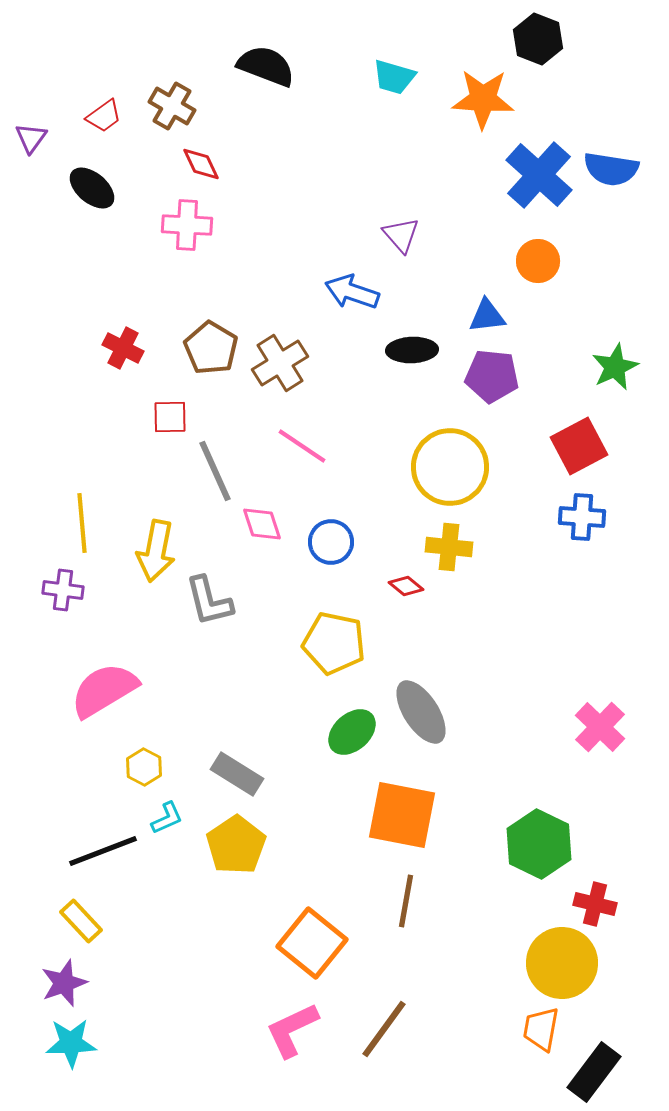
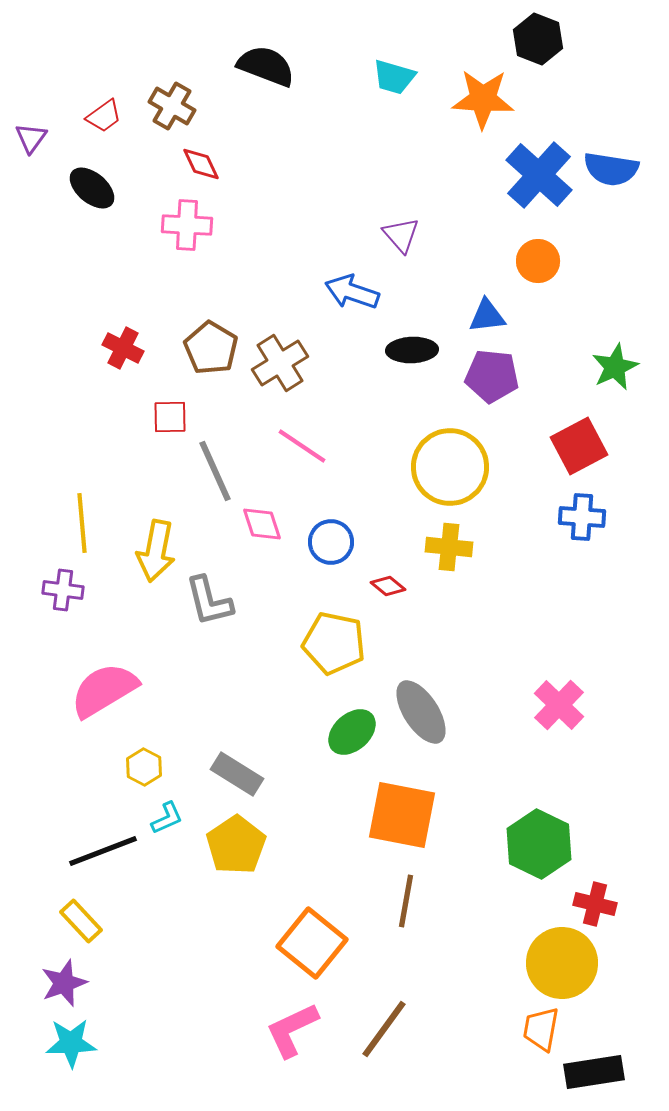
red diamond at (406, 586): moved 18 px left
pink cross at (600, 727): moved 41 px left, 22 px up
black rectangle at (594, 1072): rotated 44 degrees clockwise
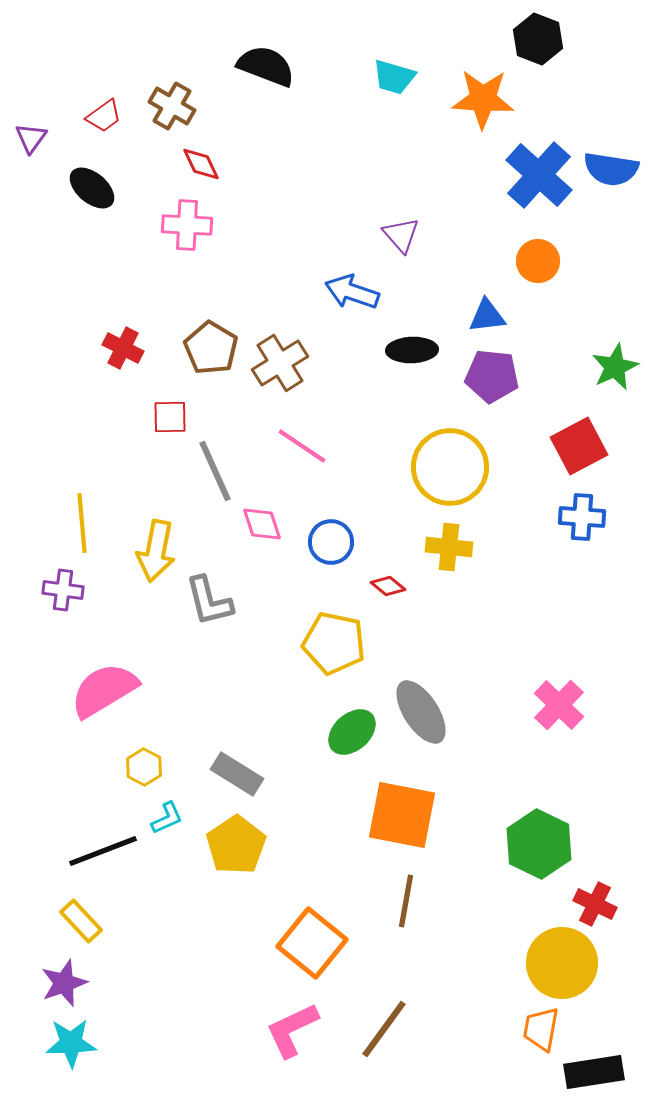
red cross at (595, 904): rotated 12 degrees clockwise
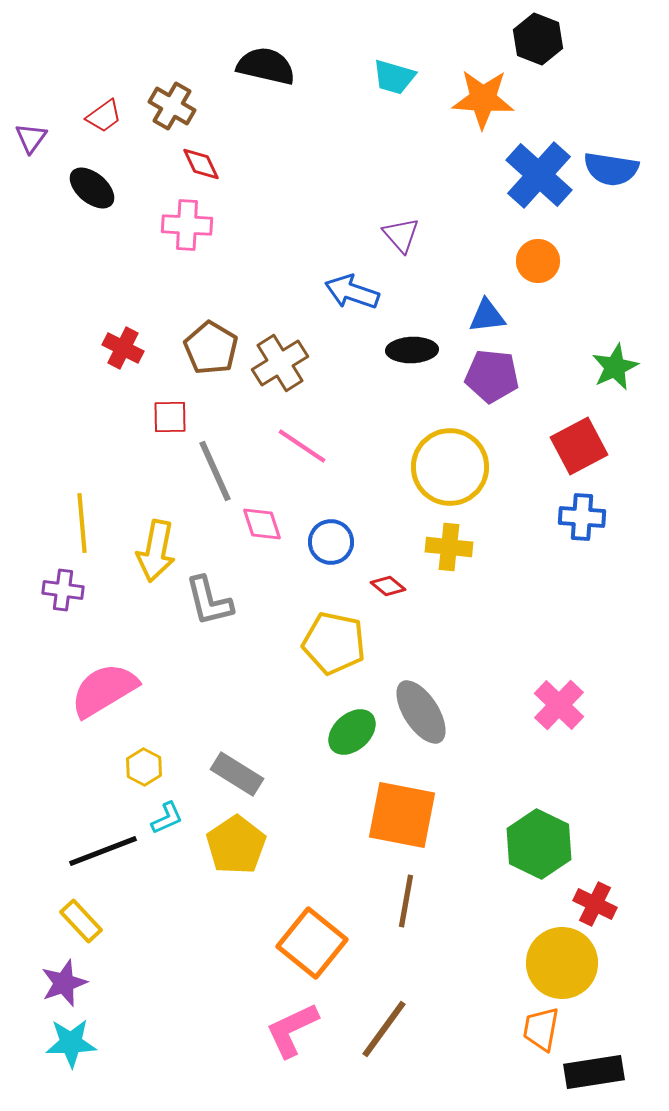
black semicircle at (266, 66): rotated 8 degrees counterclockwise
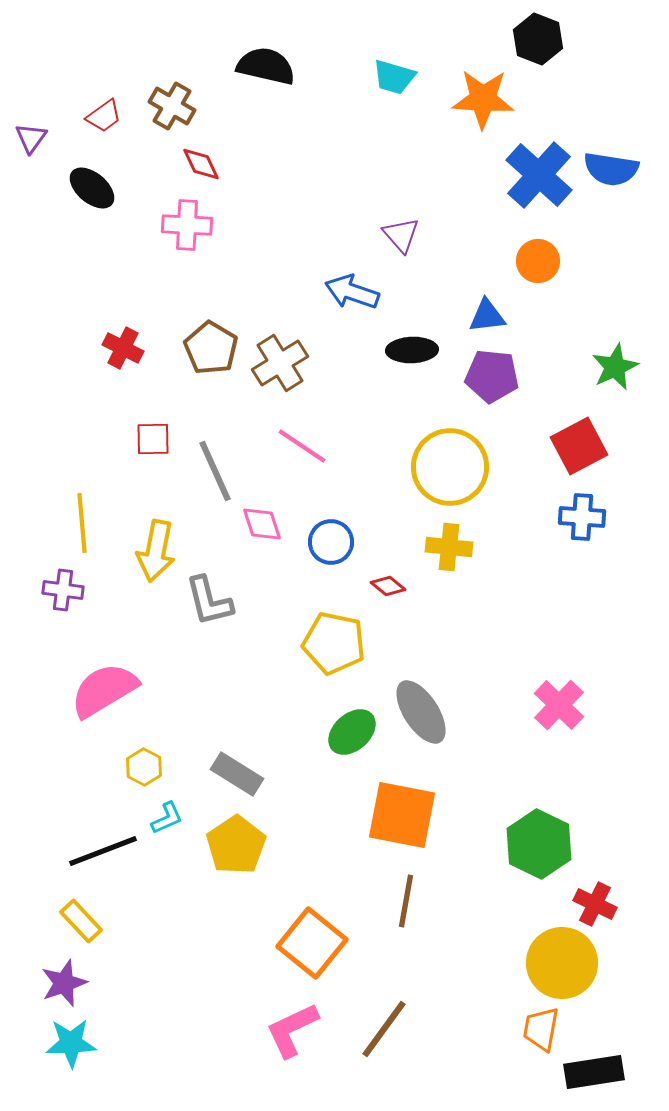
red square at (170, 417): moved 17 px left, 22 px down
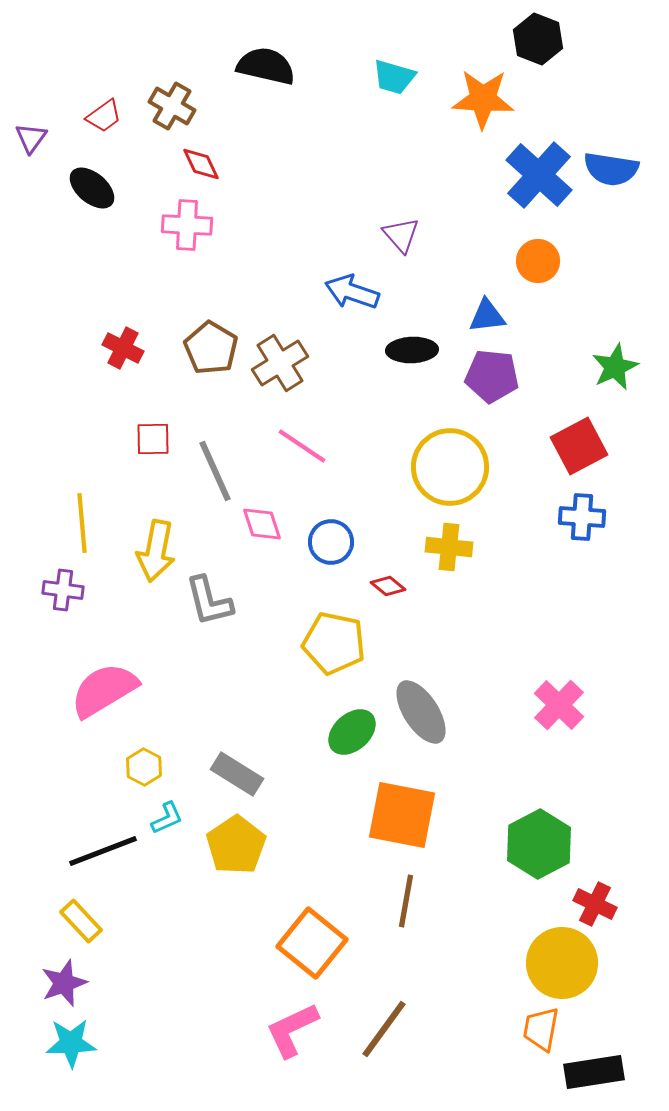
green hexagon at (539, 844): rotated 6 degrees clockwise
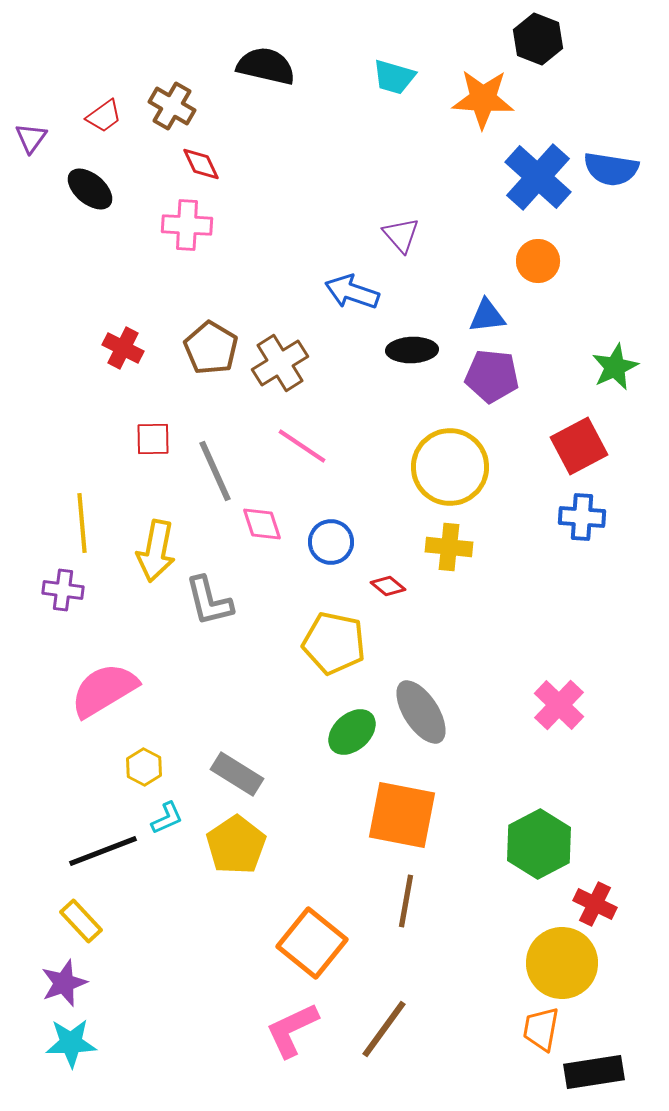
blue cross at (539, 175): moved 1 px left, 2 px down
black ellipse at (92, 188): moved 2 px left, 1 px down
